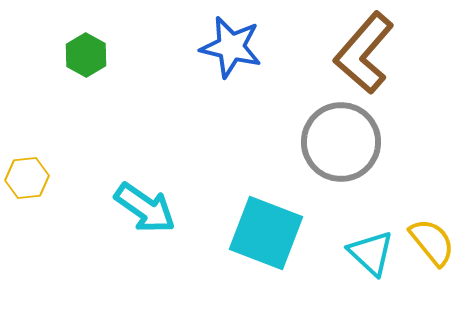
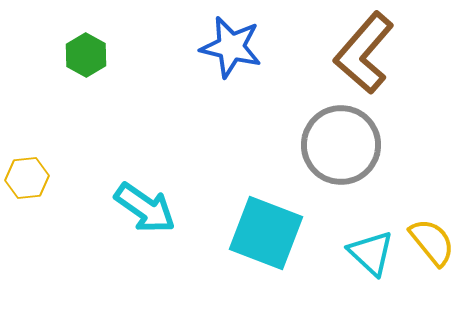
gray circle: moved 3 px down
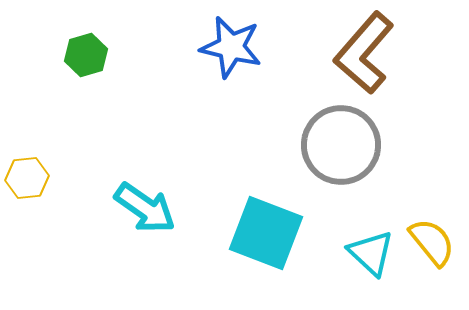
green hexagon: rotated 15 degrees clockwise
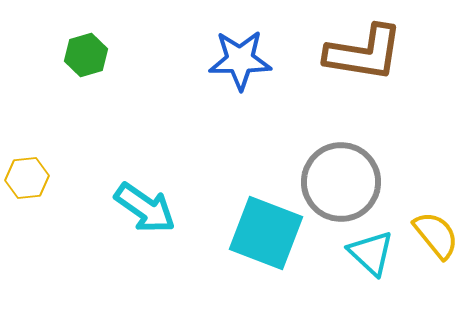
blue star: moved 9 px right, 13 px down; rotated 14 degrees counterclockwise
brown L-shape: rotated 122 degrees counterclockwise
gray circle: moved 37 px down
yellow semicircle: moved 4 px right, 7 px up
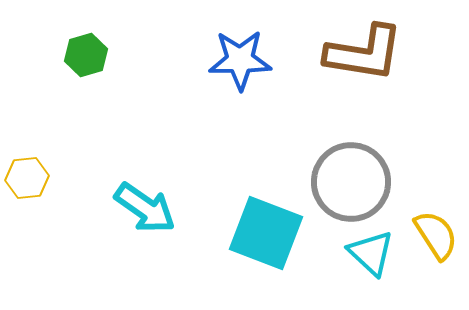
gray circle: moved 10 px right
yellow semicircle: rotated 6 degrees clockwise
